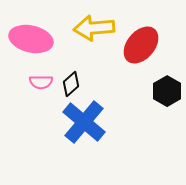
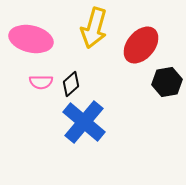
yellow arrow: rotated 69 degrees counterclockwise
black hexagon: moved 9 px up; rotated 20 degrees clockwise
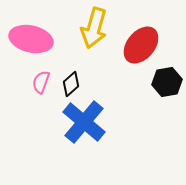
pink semicircle: rotated 110 degrees clockwise
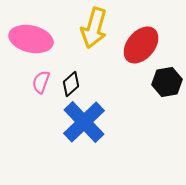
blue cross: rotated 6 degrees clockwise
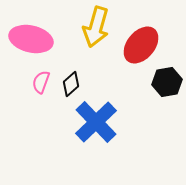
yellow arrow: moved 2 px right, 1 px up
blue cross: moved 12 px right
